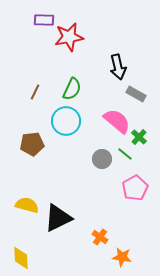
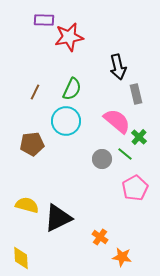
gray rectangle: rotated 48 degrees clockwise
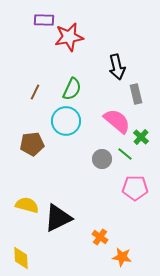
black arrow: moved 1 px left
green cross: moved 2 px right
pink pentagon: rotated 30 degrees clockwise
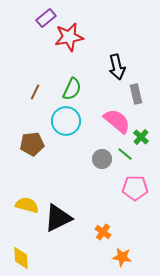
purple rectangle: moved 2 px right, 2 px up; rotated 42 degrees counterclockwise
orange cross: moved 3 px right, 5 px up
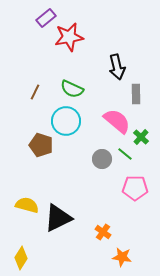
green semicircle: rotated 90 degrees clockwise
gray rectangle: rotated 12 degrees clockwise
brown pentagon: moved 9 px right, 1 px down; rotated 25 degrees clockwise
yellow diamond: rotated 35 degrees clockwise
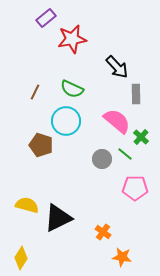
red star: moved 3 px right, 2 px down
black arrow: rotated 30 degrees counterclockwise
